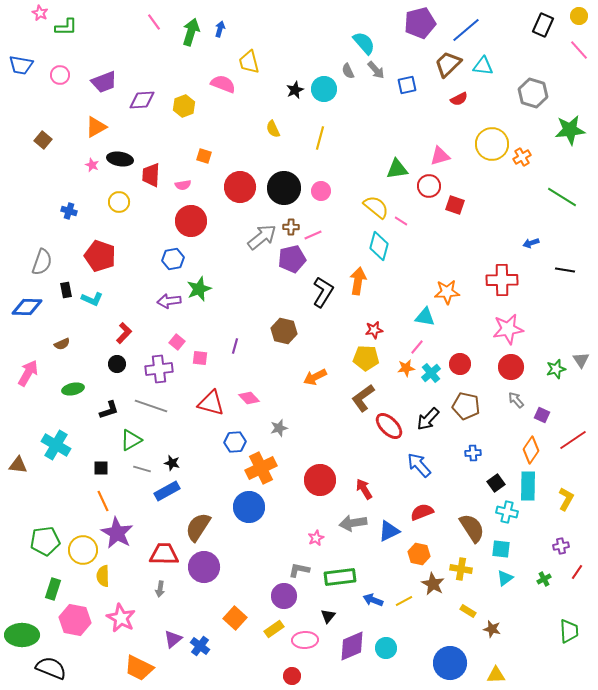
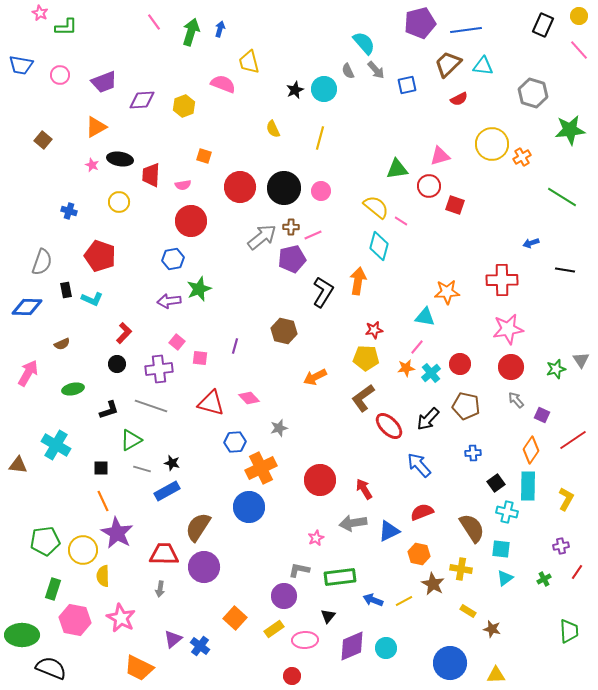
blue line at (466, 30): rotated 32 degrees clockwise
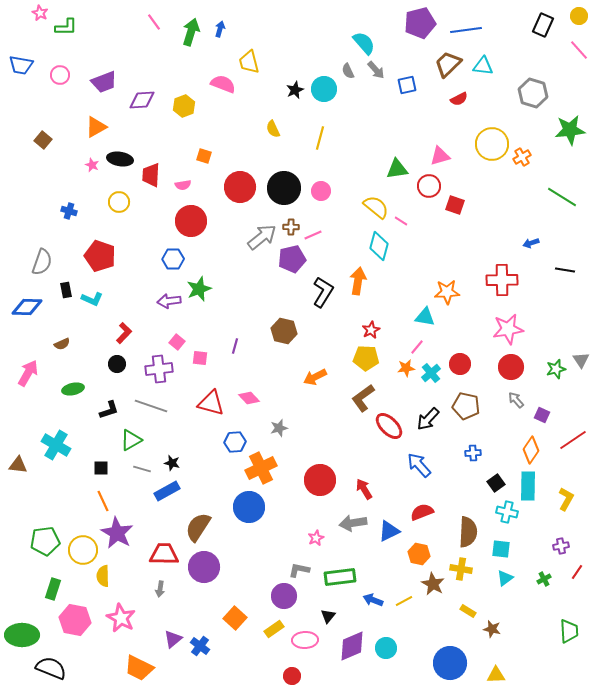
blue hexagon at (173, 259): rotated 10 degrees clockwise
red star at (374, 330): moved 3 px left; rotated 18 degrees counterclockwise
brown semicircle at (472, 528): moved 4 px left, 4 px down; rotated 36 degrees clockwise
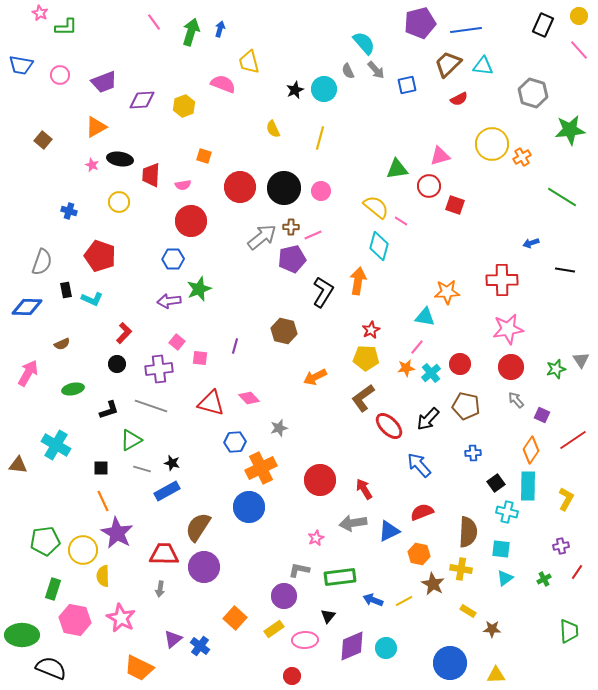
brown star at (492, 629): rotated 12 degrees counterclockwise
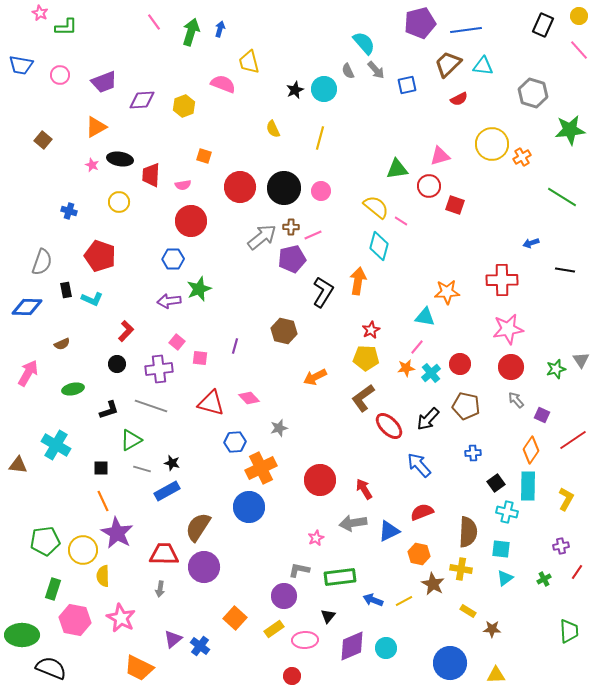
red L-shape at (124, 333): moved 2 px right, 2 px up
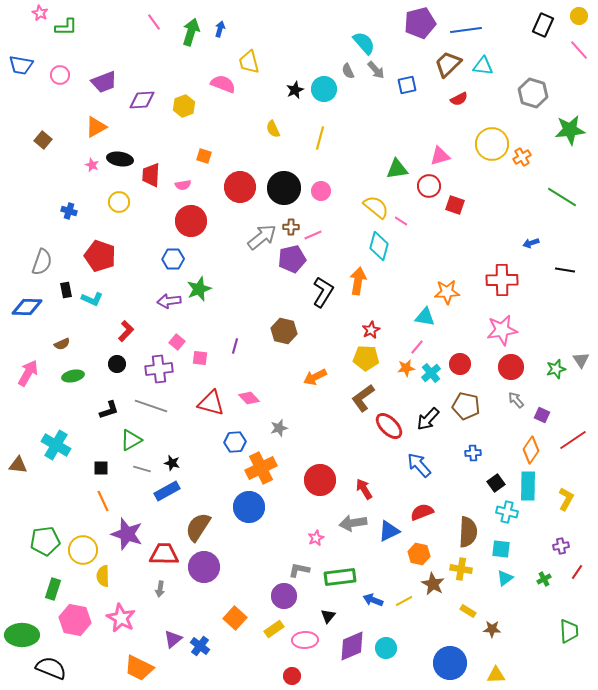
pink star at (508, 329): moved 6 px left, 1 px down
green ellipse at (73, 389): moved 13 px up
purple star at (117, 533): moved 10 px right, 1 px down; rotated 12 degrees counterclockwise
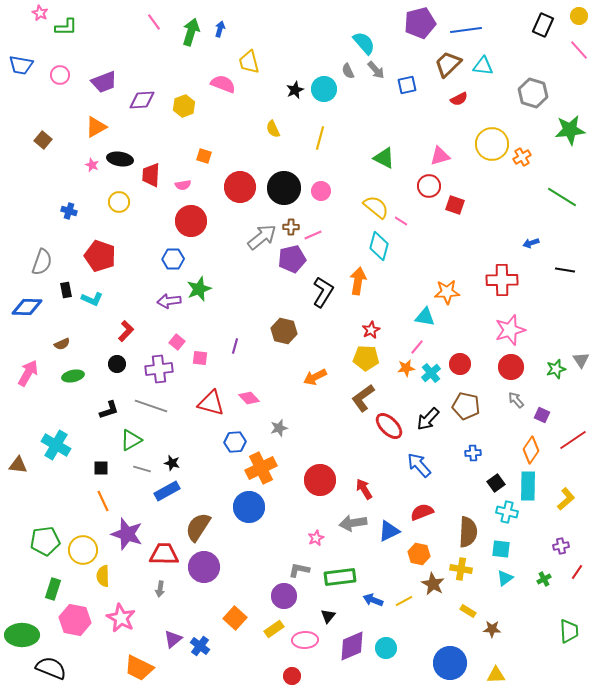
green triangle at (397, 169): moved 13 px left, 11 px up; rotated 35 degrees clockwise
pink star at (502, 330): moved 8 px right; rotated 8 degrees counterclockwise
yellow L-shape at (566, 499): rotated 20 degrees clockwise
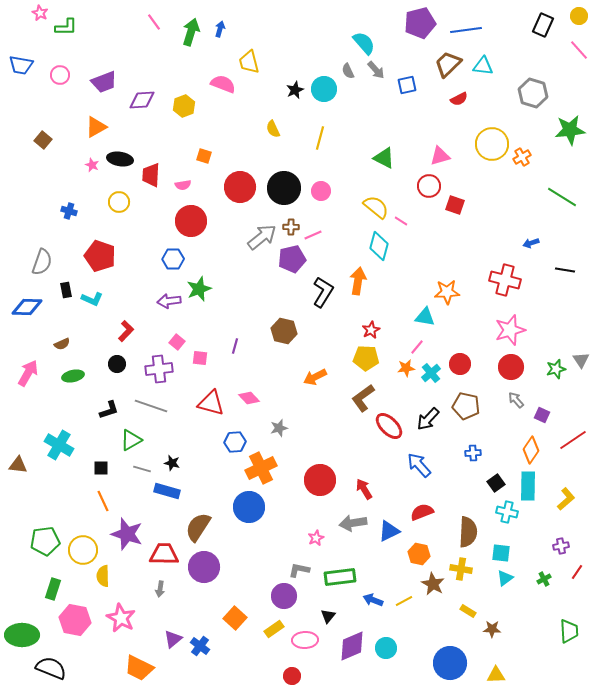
red cross at (502, 280): moved 3 px right; rotated 16 degrees clockwise
cyan cross at (56, 445): moved 3 px right
blue rectangle at (167, 491): rotated 45 degrees clockwise
cyan square at (501, 549): moved 4 px down
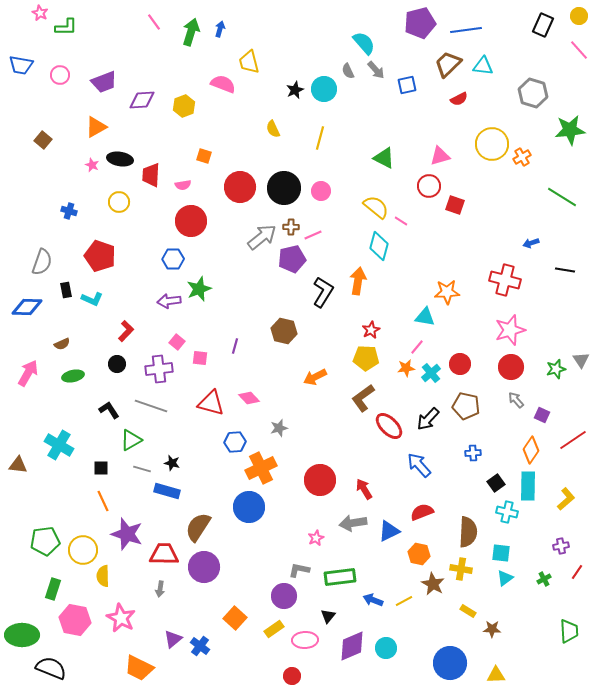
black L-shape at (109, 410): rotated 105 degrees counterclockwise
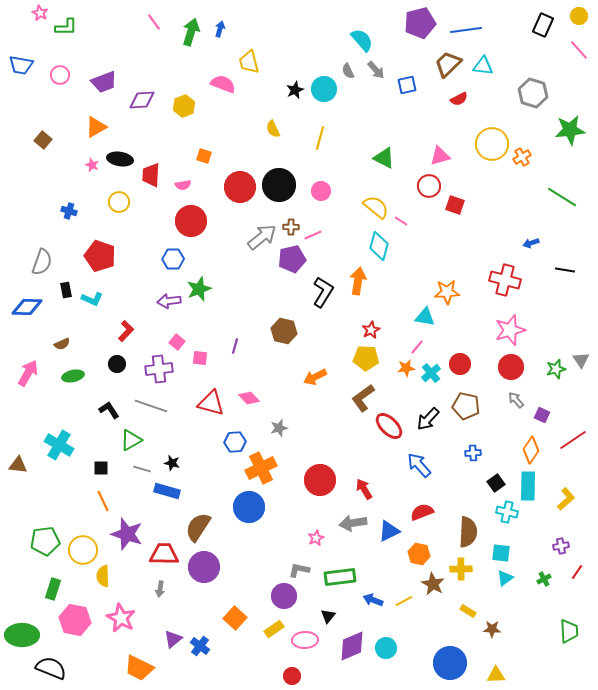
cyan semicircle at (364, 43): moved 2 px left, 3 px up
black circle at (284, 188): moved 5 px left, 3 px up
yellow cross at (461, 569): rotated 10 degrees counterclockwise
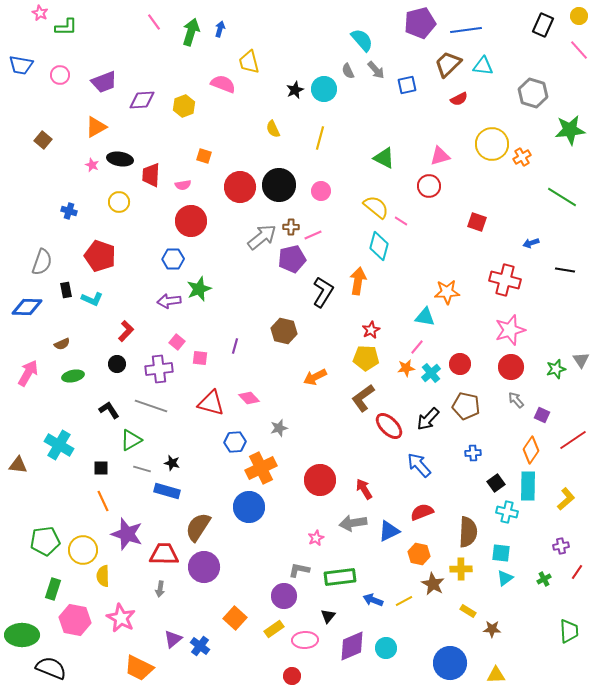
red square at (455, 205): moved 22 px right, 17 px down
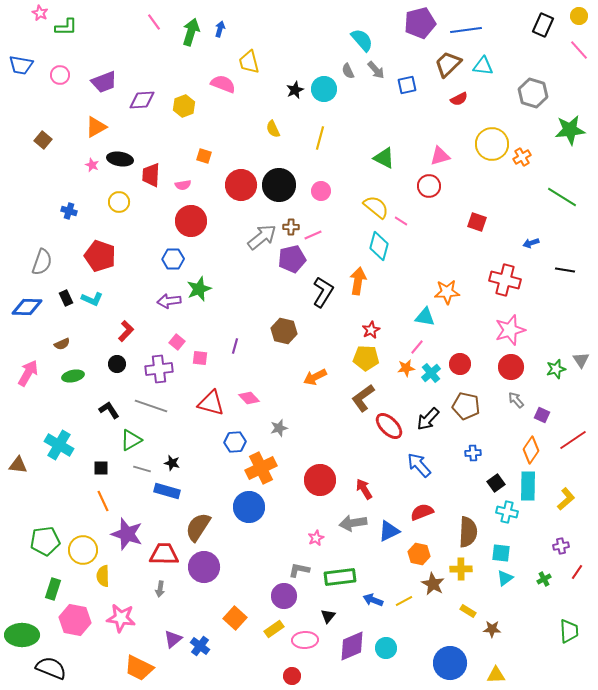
red circle at (240, 187): moved 1 px right, 2 px up
black rectangle at (66, 290): moved 8 px down; rotated 14 degrees counterclockwise
pink star at (121, 618): rotated 20 degrees counterclockwise
